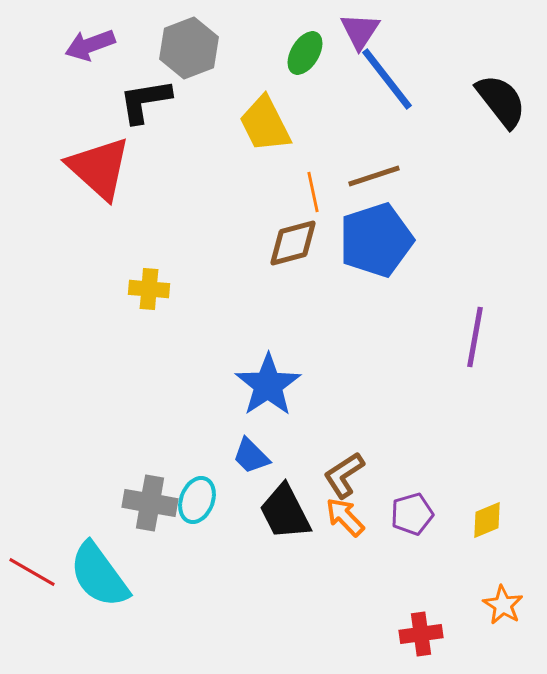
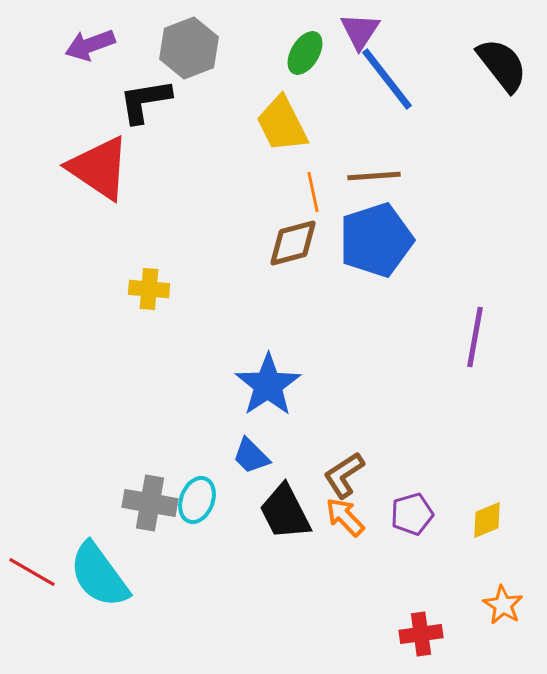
black semicircle: moved 1 px right, 36 px up
yellow trapezoid: moved 17 px right
red triangle: rotated 8 degrees counterclockwise
brown line: rotated 14 degrees clockwise
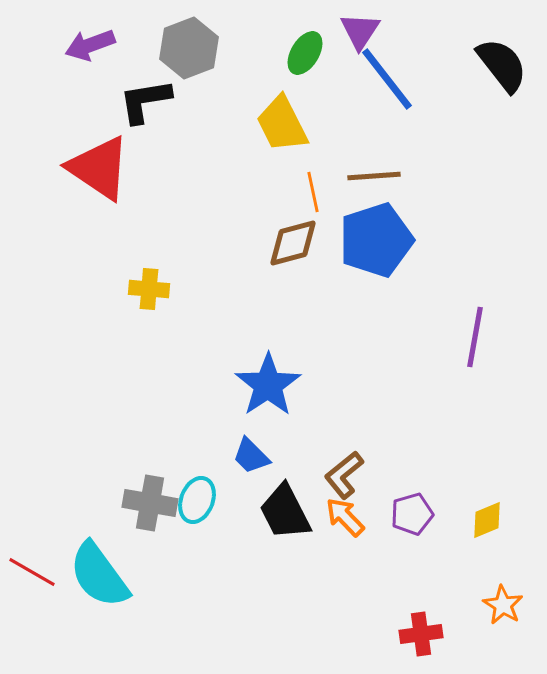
brown L-shape: rotated 6 degrees counterclockwise
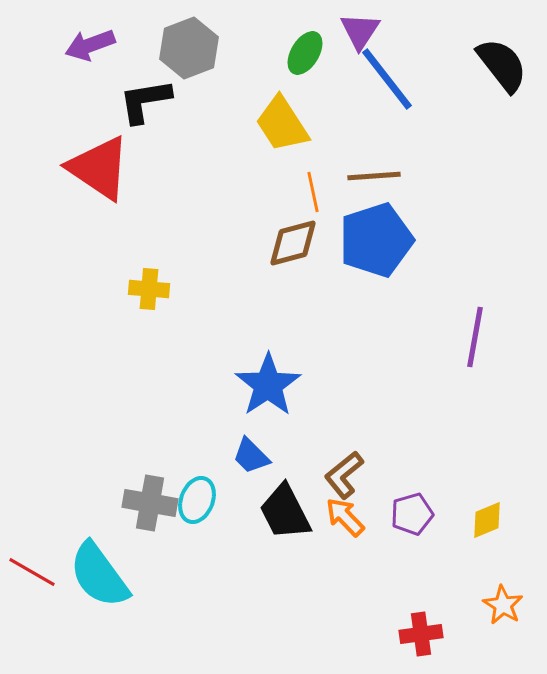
yellow trapezoid: rotated 6 degrees counterclockwise
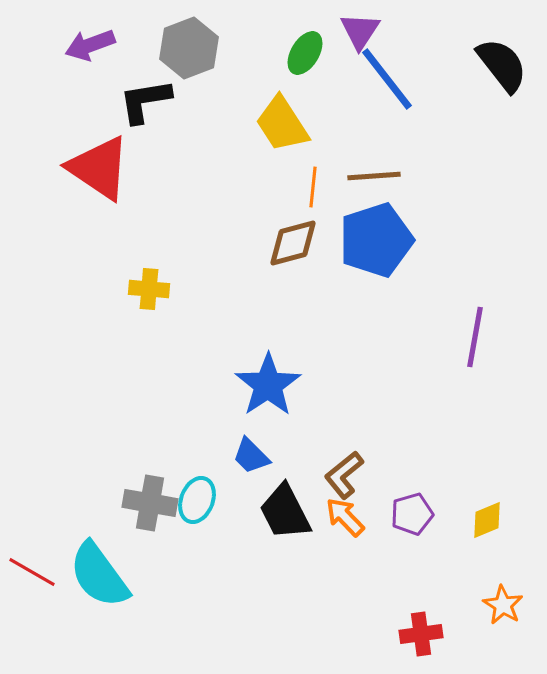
orange line: moved 5 px up; rotated 18 degrees clockwise
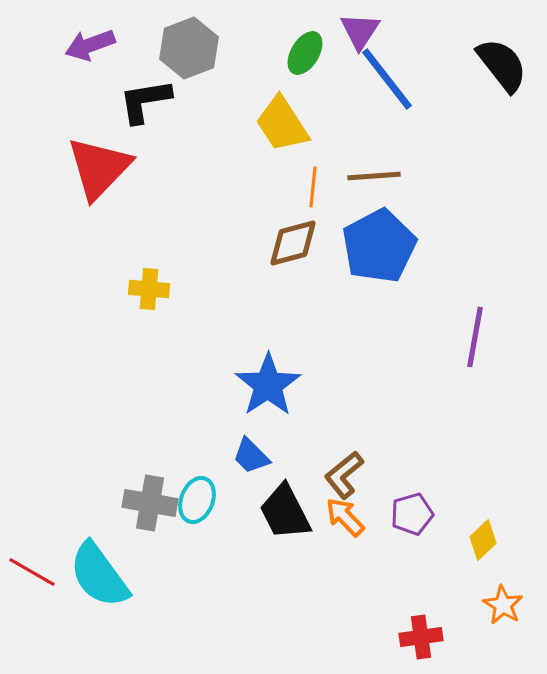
red triangle: rotated 40 degrees clockwise
blue pentagon: moved 3 px right, 6 px down; rotated 10 degrees counterclockwise
yellow diamond: moved 4 px left, 20 px down; rotated 21 degrees counterclockwise
red cross: moved 3 px down
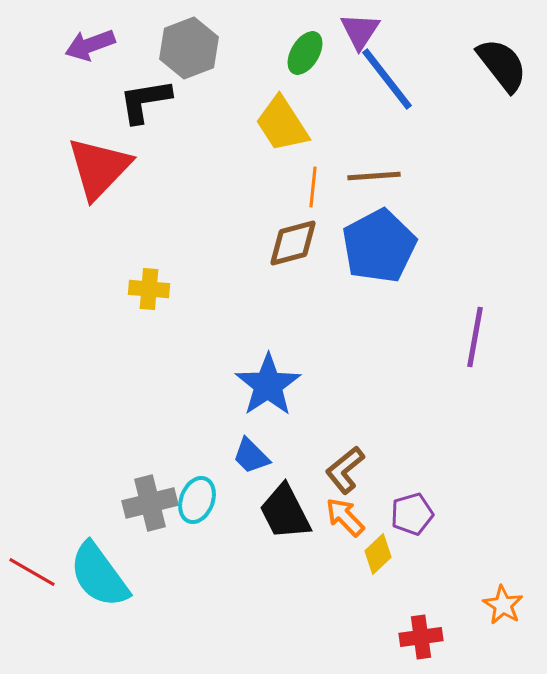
brown L-shape: moved 1 px right, 5 px up
gray cross: rotated 24 degrees counterclockwise
yellow diamond: moved 105 px left, 14 px down
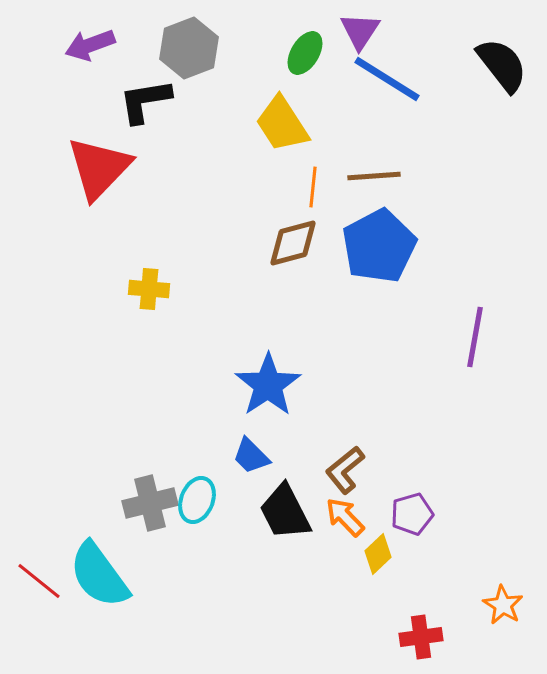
blue line: rotated 20 degrees counterclockwise
red line: moved 7 px right, 9 px down; rotated 9 degrees clockwise
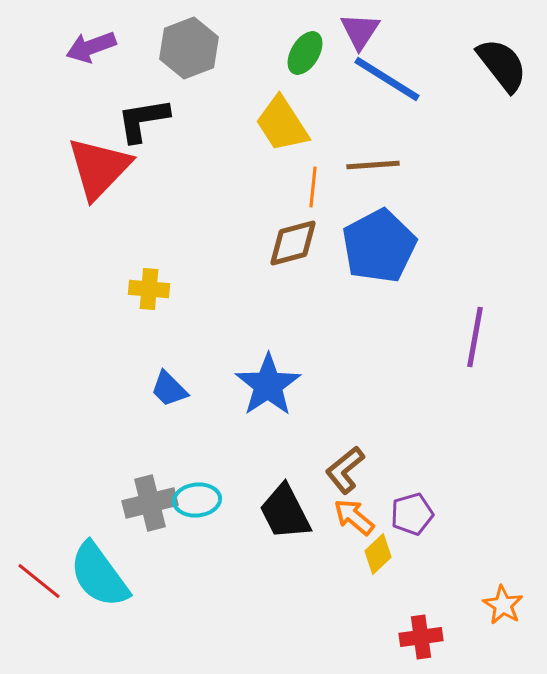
purple arrow: moved 1 px right, 2 px down
black L-shape: moved 2 px left, 19 px down
brown line: moved 1 px left, 11 px up
blue trapezoid: moved 82 px left, 67 px up
cyan ellipse: rotated 63 degrees clockwise
orange arrow: moved 9 px right; rotated 6 degrees counterclockwise
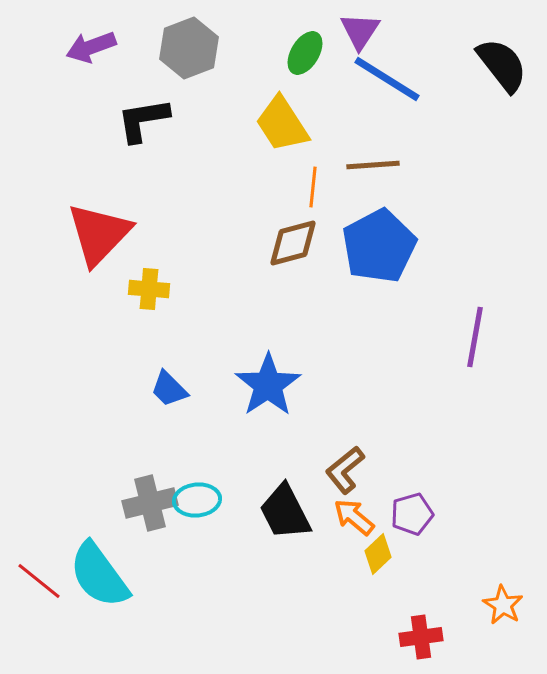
red triangle: moved 66 px down
